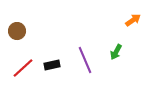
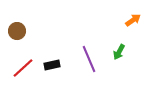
green arrow: moved 3 px right
purple line: moved 4 px right, 1 px up
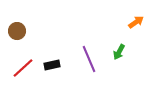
orange arrow: moved 3 px right, 2 px down
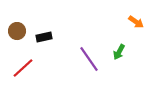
orange arrow: rotated 70 degrees clockwise
purple line: rotated 12 degrees counterclockwise
black rectangle: moved 8 px left, 28 px up
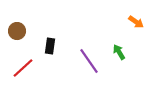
black rectangle: moved 6 px right, 9 px down; rotated 70 degrees counterclockwise
green arrow: rotated 119 degrees clockwise
purple line: moved 2 px down
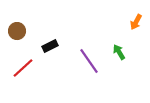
orange arrow: rotated 84 degrees clockwise
black rectangle: rotated 56 degrees clockwise
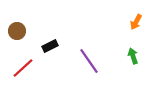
green arrow: moved 14 px right, 4 px down; rotated 14 degrees clockwise
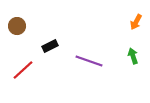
brown circle: moved 5 px up
purple line: rotated 36 degrees counterclockwise
red line: moved 2 px down
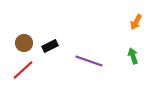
brown circle: moved 7 px right, 17 px down
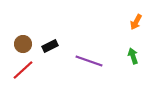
brown circle: moved 1 px left, 1 px down
